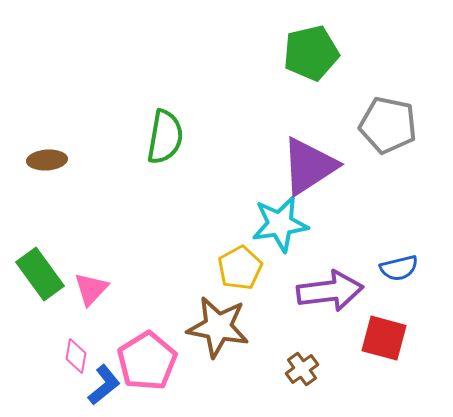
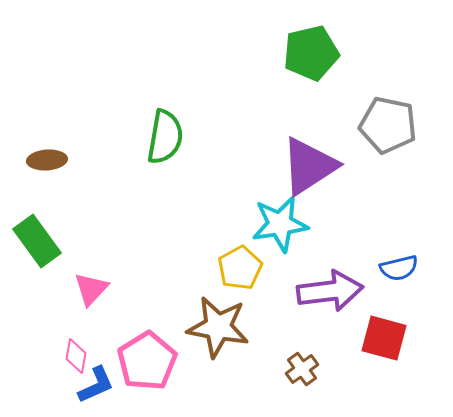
green rectangle: moved 3 px left, 33 px up
blue L-shape: moved 8 px left; rotated 15 degrees clockwise
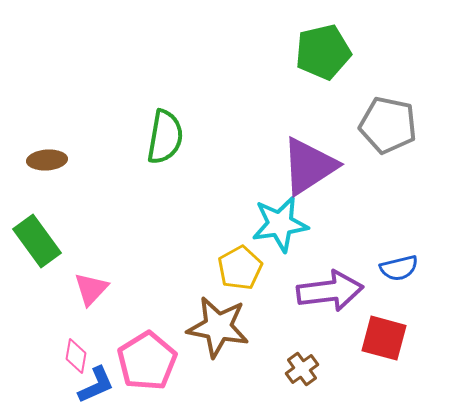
green pentagon: moved 12 px right, 1 px up
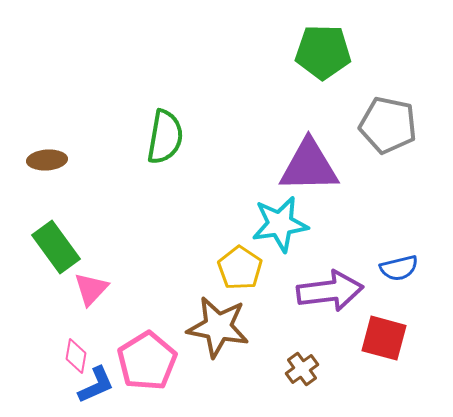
green pentagon: rotated 14 degrees clockwise
purple triangle: rotated 32 degrees clockwise
green rectangle: moved 19 px right, 6 px down
yellow pentagon: rotated 9 degrees counterclockwise
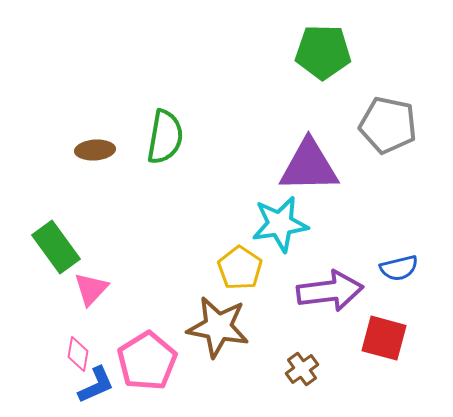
brown ellipse: moved 48 px right, 10 px up
pink diamond: moved 2 px right, 2 px up
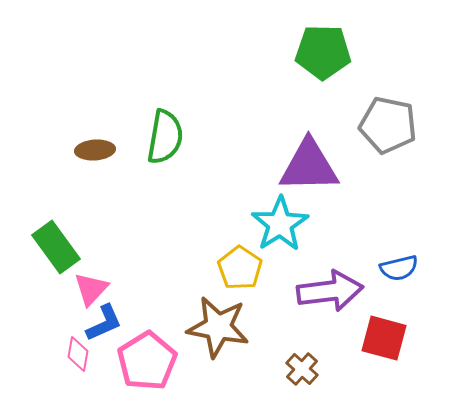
cyan star: rotated 24 degrees counterclockwise
brown cross: rotated 12 degrees counterclockwise
blue L-shape: moved 8 px right, 62 px up
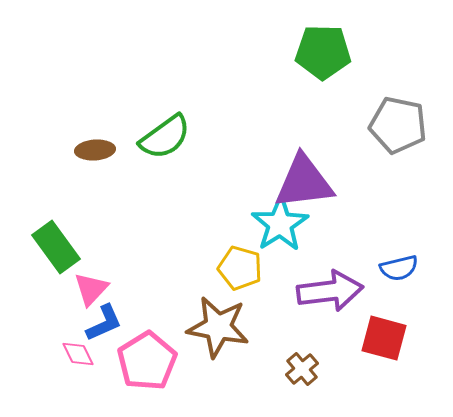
gray pentagon: moved 10 px right
green semicircle: rotated 44 degrees clockwise
purple triangle: moved 5 px left, 16 px down; rotated 6 degrees counterclockwise
yellow pentagon: rotated 18 degrees counterclockwise
pink diamond: rotated 36 degrees counterclockwise
brown cross: rotated 8 degrees clockwise
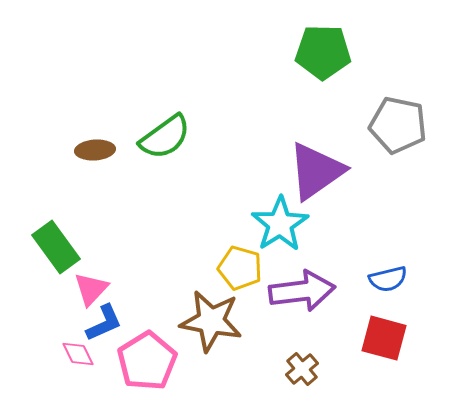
purple triangle: moved 12 px right, 11 px up; rotated 28 degrees counterclockwise
blue semicircle: moved 11 px left, 11 px down
purple arrow: moved 28 px left
brown star: moved 7 px left, 6 px up
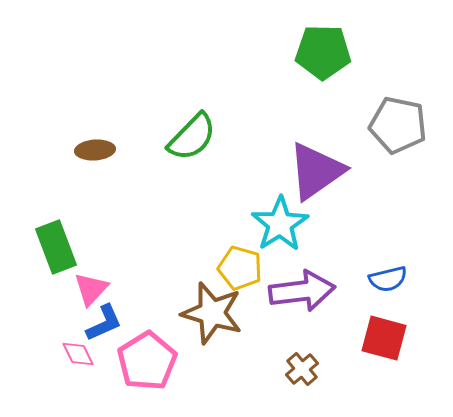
green semicircle: moved 27 px right; rotated 10 degrees counterclockwise
green rectangle: rotated 15 degrees clockwise
brown star: moved 1 px right, 8 px up; rotated 6 degrees clockwise
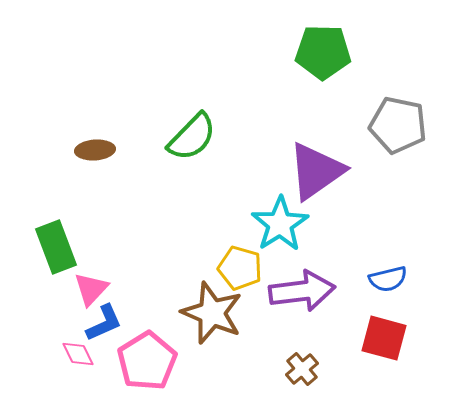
brown star: rotated 6 degrees clockwise
